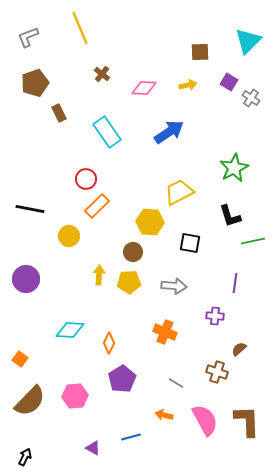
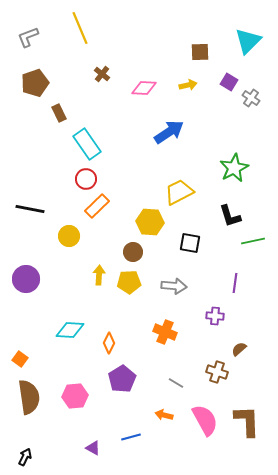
cyan rectangle at (107, 132): moved 20 px left, 12 px down
brown semicircle at (30, 401): moved 1 px left, 4 px up; rotated 52 degrees counterclockwise
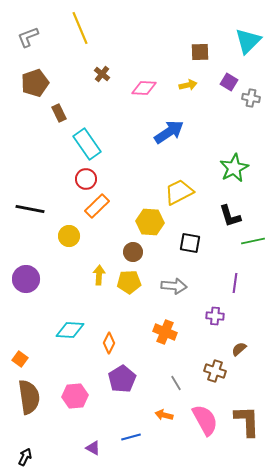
gray cross at (251, 98): rotated 24 degrees counterclockwise
brown cross at (217, 372): moved 2 px left, 1 px up
gray line at (176, 383): rotated 28 degrees clockwise
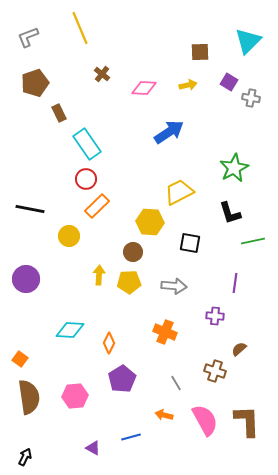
black L-shape at (230, 216): moved 3 px up
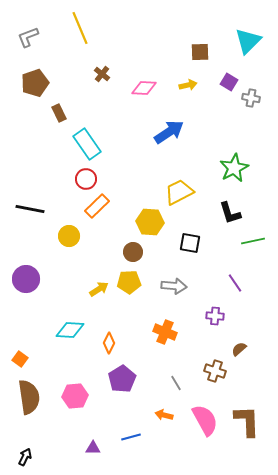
yellow arrow at (99, 275): moved 14 px down; rotated 54 degrees clockwise
purple line at (235, 283): rotated 42 degrees counterclockwise
purple triangle at (93, 448): rotated 28 degrees counterclockwise
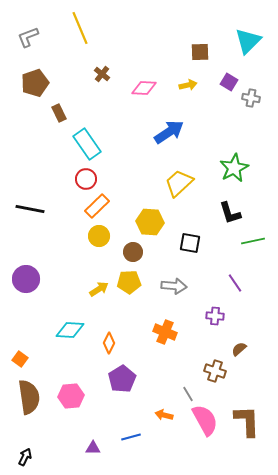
yellow trapezoid at (179, 192): moved 9 px up; rotated 16 degrees counterclockwise
yellow circle at (69, 236): moved 30 px right
gray line at (176, 383): moved 12 px right, 11 px down
pink hexagon at (75, 396): moved 4 px left
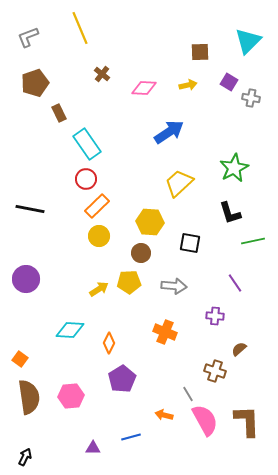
brown circle at (133, 252): moved 8 px right, 1 px down
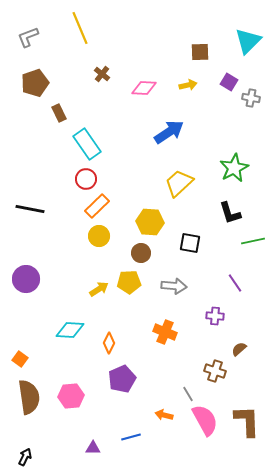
purple pentagon at (122, 379): rotated 8 degrees clockwise
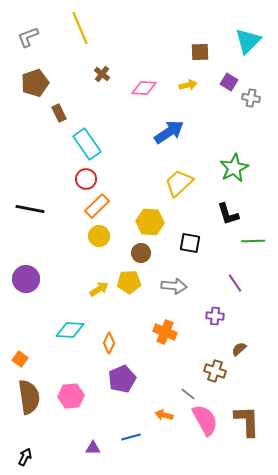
black L-shape at (230, 213): moved 2 px left, 1 px down
green line at (253, 241): rotated 10 degrees clockwise
gray line at (188, 394): rotated 21 degrees counterclockwise
